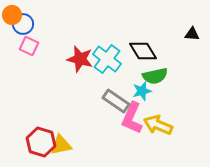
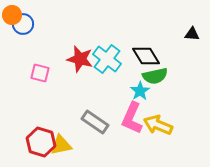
pink square: moved 11 px right, 27 px down; rotated 12 degrees counterclockwise
black diamond: moved 3 px right, 5 px down
cyan star: moved 2 px left; rotated 18 degrees counterclockwise
gray rectangle: moved 21 px left, 21 px down
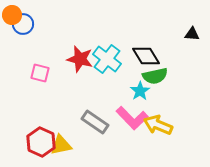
pink L-shape: rotated 68 degrees counterclockwise
red hexagon: rotated 8 degrees clockwise
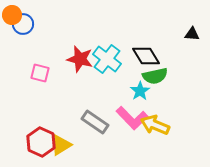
yellow arrow: moved 3 px left
yellow triangle: rotated 20 degrees counterclockwise
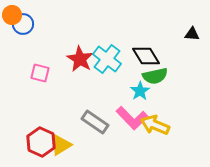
red star: rotated 16 degrees clockwise
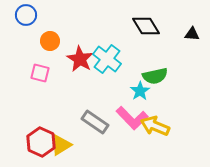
orange circle: moved 38 px right, 26 px down
blue circle: moved 3 px right, 9 px up
black diamond: moved 30 px up
yellow arrow: moved 1 px down
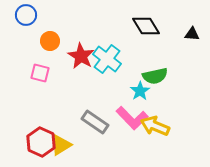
red star: moved 1 px right, 3 px up
